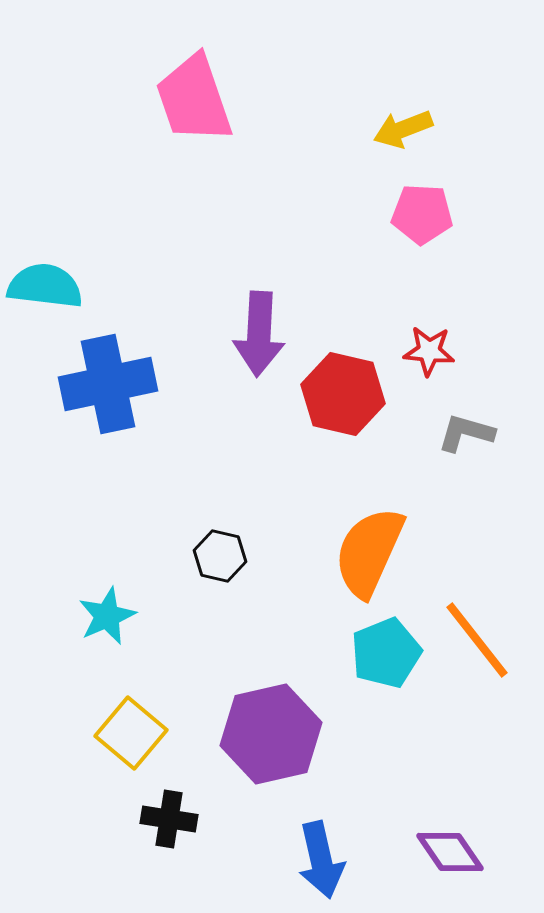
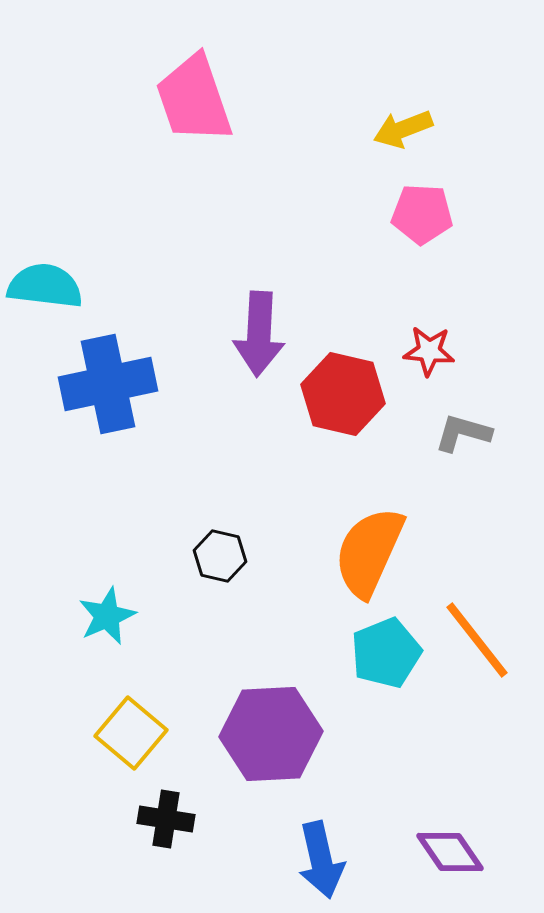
gray L-shape: moved 3 px left
purple hexagon: rotated 10 degrees clockwise
black cross: moved 3 px left
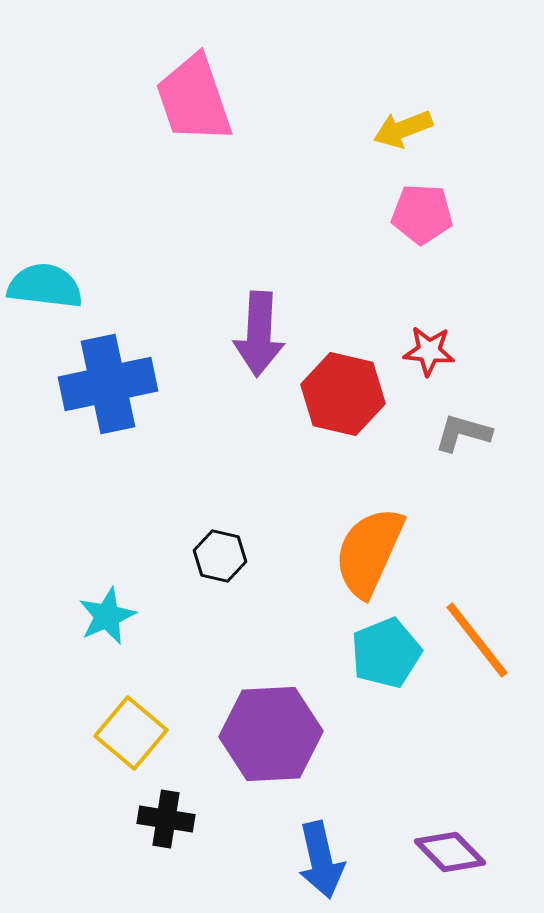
purple diamond: rotated 10 degrees counterclockwise
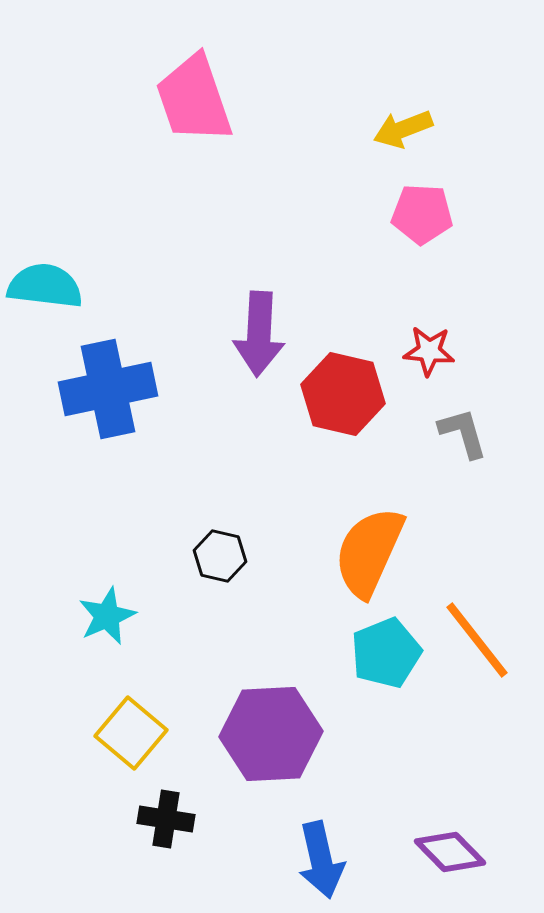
blue cross: moved 5 px down
gray L-shape: rotated 58 degrees clockwise
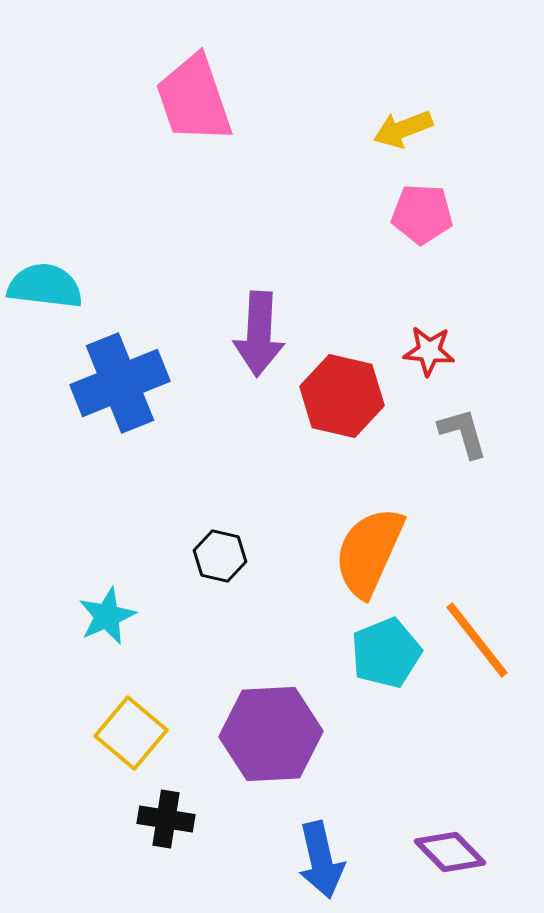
blue cross: moved 12 px right, 6 px up; rotated 10 degrees counterclockwise
red hexagon: moved 1 px left, 2 px down
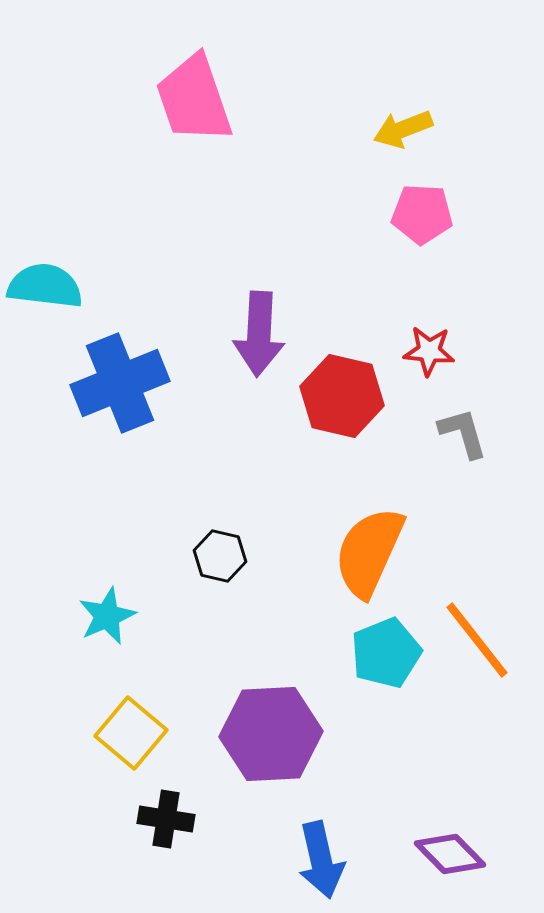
purple diamond: moved 2 px down
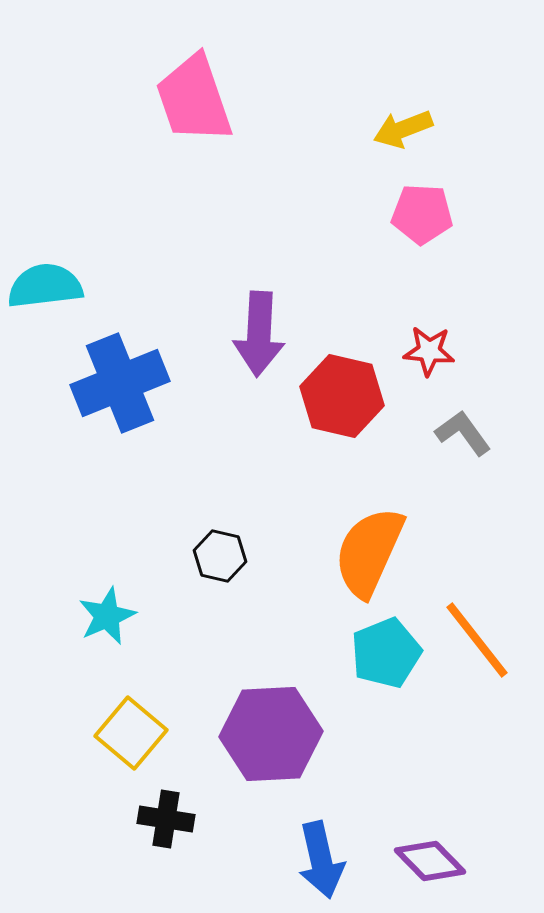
cyan semicircle: rotated 14 degrees counterclockwise
gray L-shape: rotated 20 degrees counterclockwise
purple diamond: moved 20 px left, 7 px down
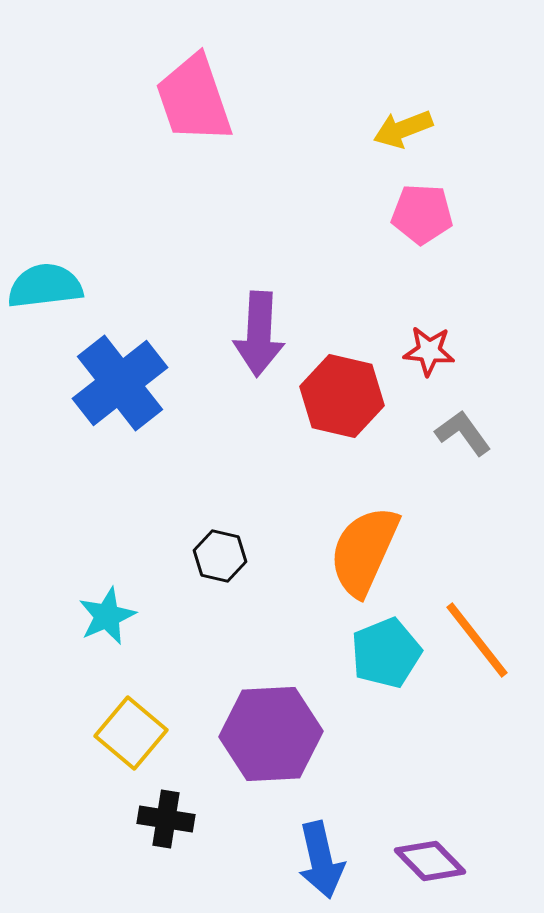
blue cross: rotated 16 degrees counterclockwise
orange semicircle: moved 5 px left, 1 px up
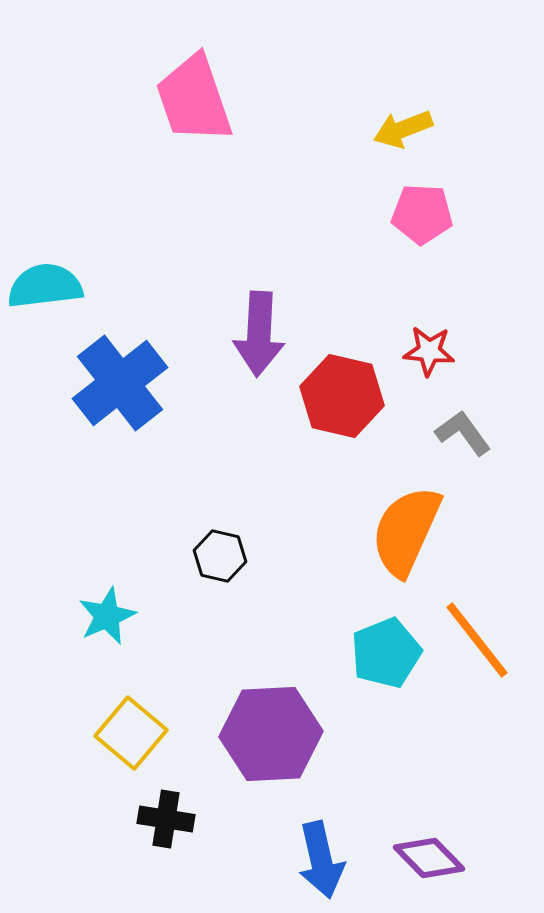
orange semicircle: moved 42 px right, 20 px up
purple diamond: moved 1 px left, 3 px up
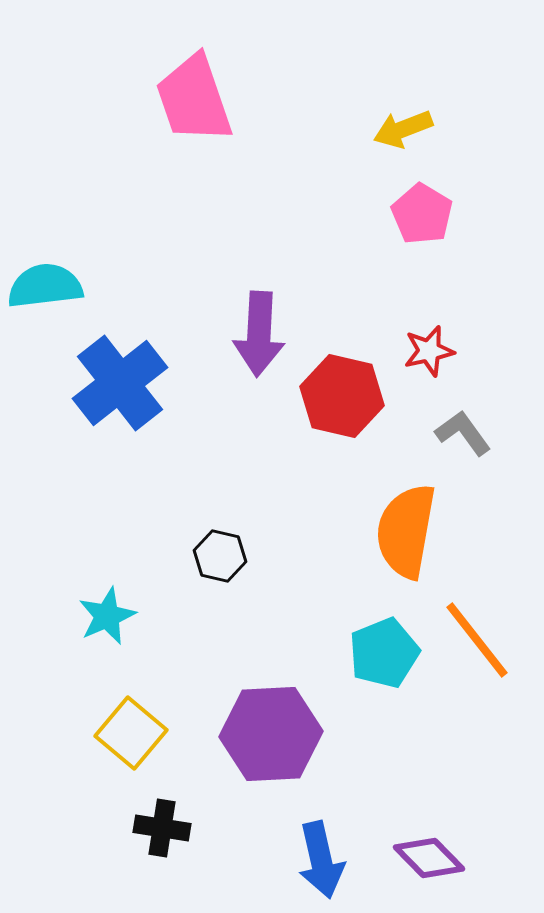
pink pentagon: rotated 28 degrees clockwise
red star: rotated 18 degrees counterclockwise
orange semicircle: rotated 14 degrees counterclockwise
cyan pentagon: moved 2 px left
black cross: moved 4 px left, 9 px down
